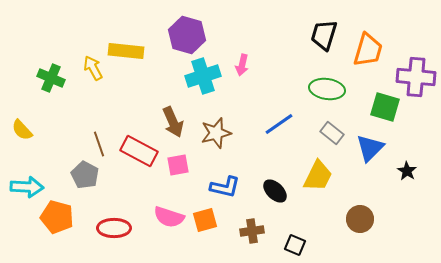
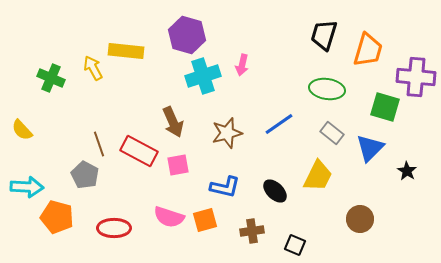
brown star: moved 11 px right
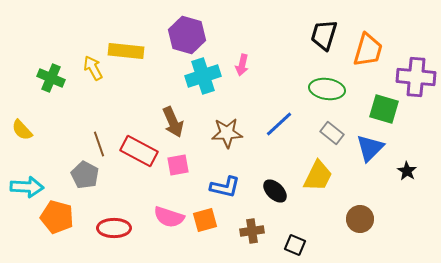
green square: moved 1 px left, 2 px down
blue line: rotated 8 degrees counterclockwise
brown star: rotated 12 degrees clockwise
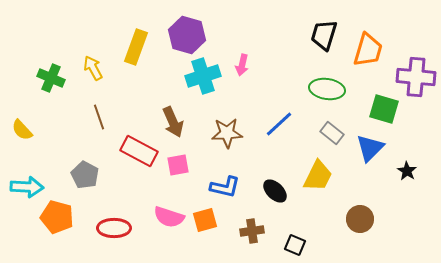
yellow rectangle: moved 10 px right, 4 px up; rotated 76 degrees counterclockwise
brown line: moved 27 px up
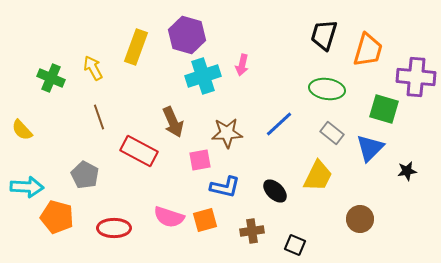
pink square: moved 22 px right, 5 px up
black star: rotated 30 degrees clockwise
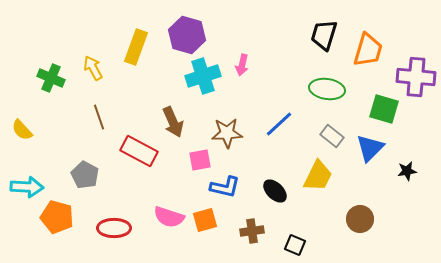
gray rectangle: moved 3 px down
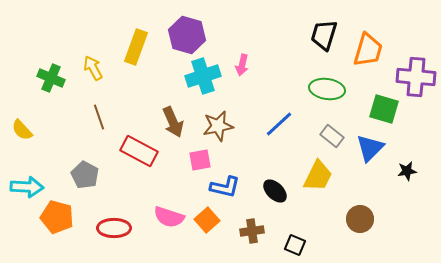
brown star: moved 9 px left, 7 px up; rotated 8 degrees counterclockwise
orange square: moved 2 px right; rotated 25 degrees counterclockwise
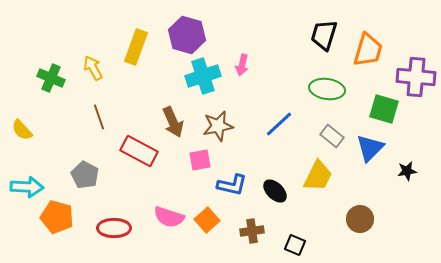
blue L-shape: moved 7 px right, 2 px up
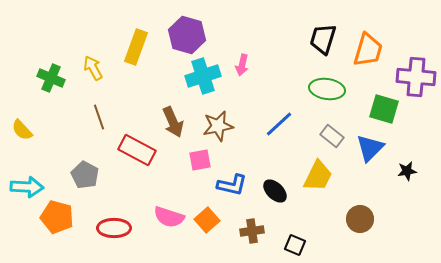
black trapezoid: moved 1 px left, 4 px down
red rectangle: moved 2 px left, 1 px up
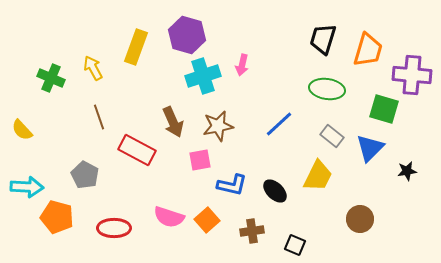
purple cross: moved 4 px left, 2 px up
